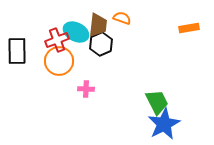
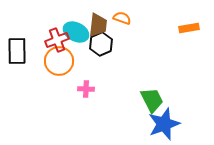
green trapezoid: moved 5 px left, 2 px up
blue star: rotated 8 degrees clockwise
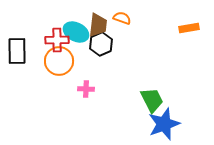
red cross: rotated 20 degrees clockwise
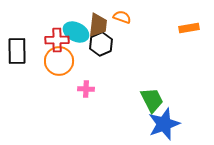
orange semicircle: moved 1 px up
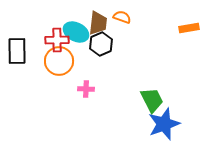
brown trapezoid: moved 2 px up
